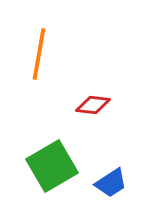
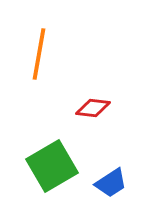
red diamond: moved 3 px down
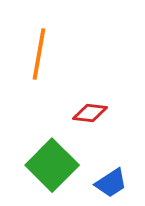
red diamond: moved 3 px left, 5 px down
green square: moved 1 px up; rotated 15 degrees counterclockwise
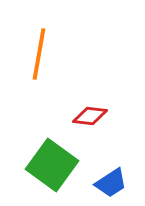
red diamond: moved 3 px down
green square: rotated 9 degrees counterclockwise
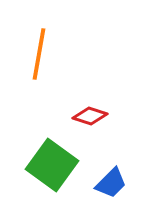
red diamond: rotated 12 degrees clockwise
blue trapezoid: rotated 12 degrees counterclockwise
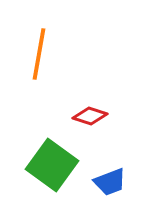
blue trapezoid: moved 1 px left, 1 px up; rotated 24 degrees clockwise
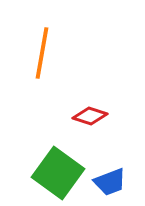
orange line: moved 3 px right, 1 px up
green square: moved 6 px right, 8 px down
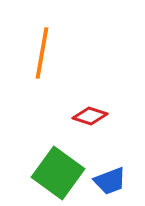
blue trapezoid: moved 1 px up
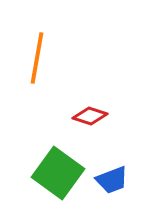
orange line: moved 5 px left, 5 px down
blue trapezoid: moved 2 px right, 1 px up
